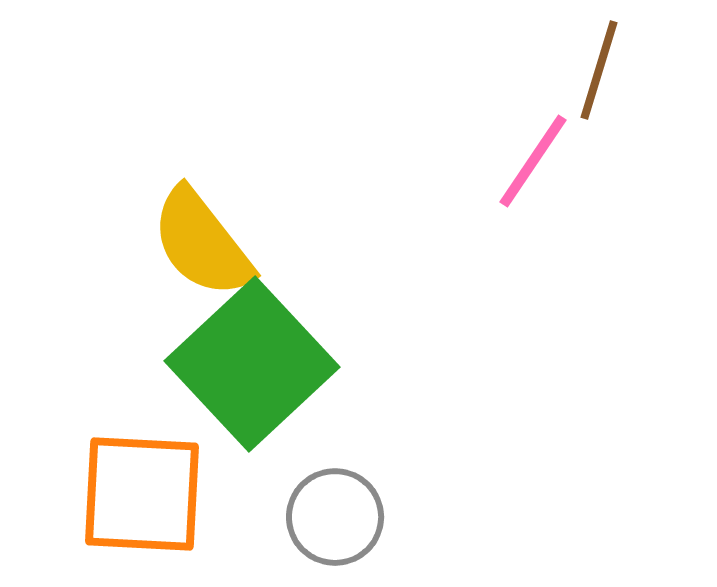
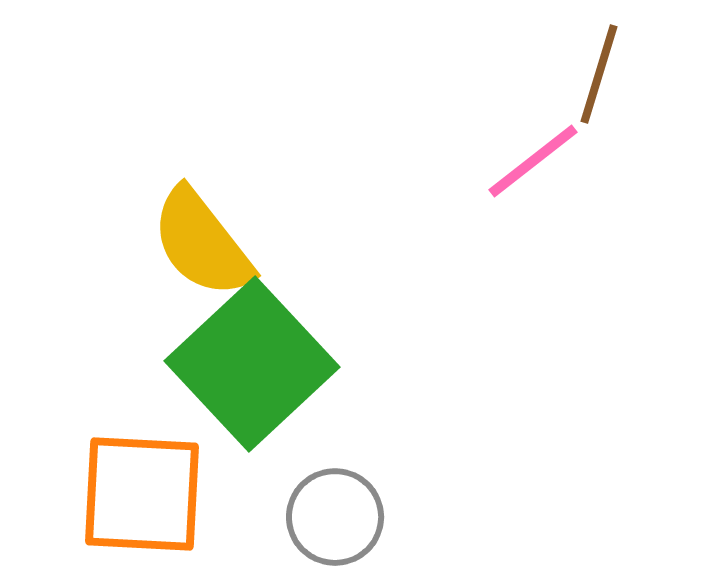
brown line: moved 4 px down
pink line: rotated 18 degrees clockwise
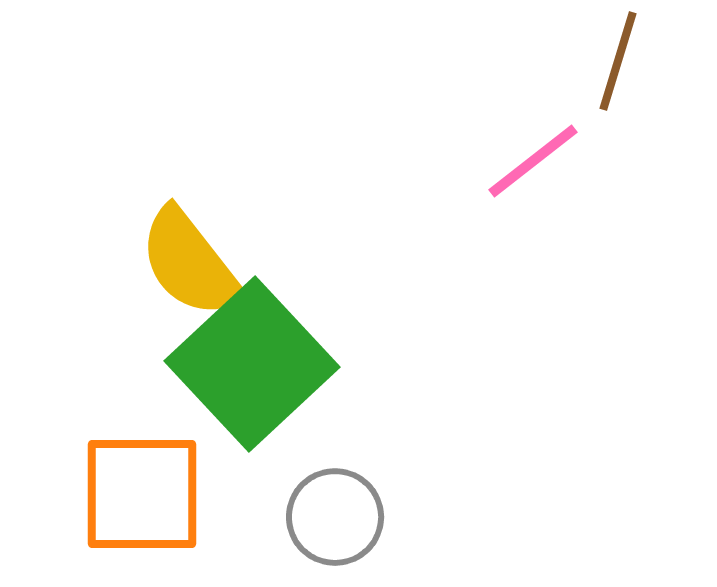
brown line: moved 19 px right, 13 px up
yellow semicircle: moved 12 px left, 20 px down
orange square: rotated 3 degrees counterclockwise
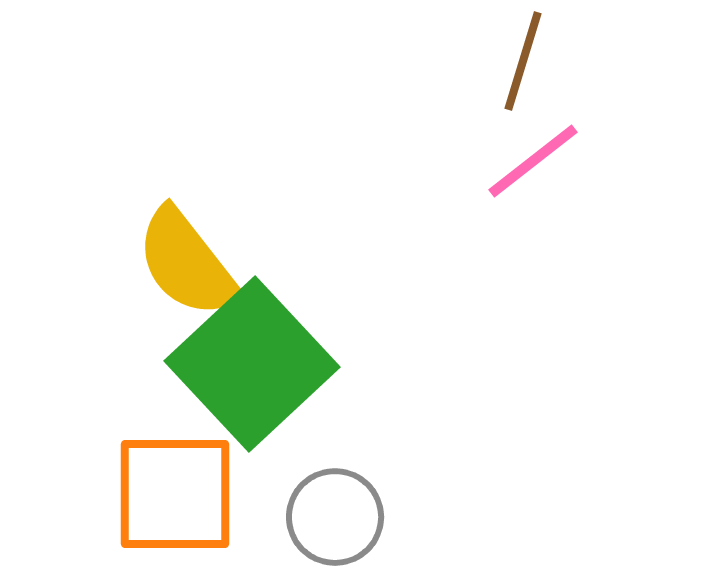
brown line: moved 95 px left
yellow semicircle: moved 3 px left
orange square: moved 33 px right
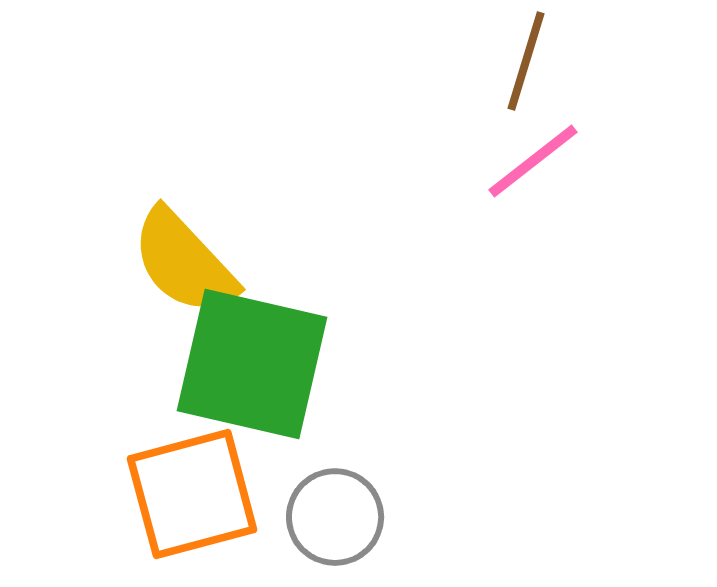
brown line: moved 3 px right
yellow semicircle: moved 3 px left, 1 px up; rotated 5 degrees counterclockwise
green square: rotated 34 degrees counterclockwise
orange square: moved 17 px right; rotated 15 degrees counterclockwise
